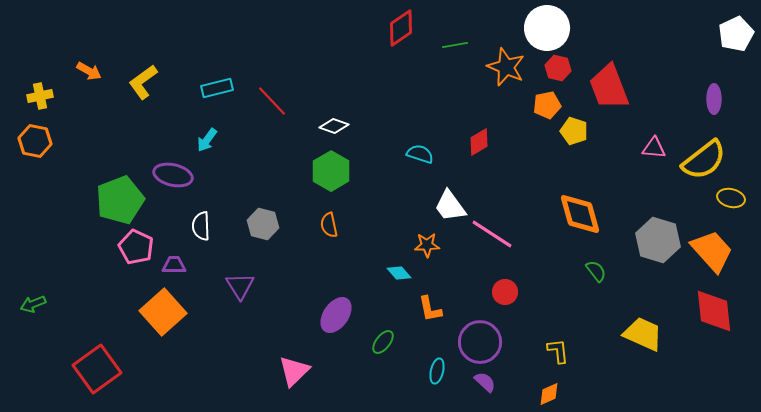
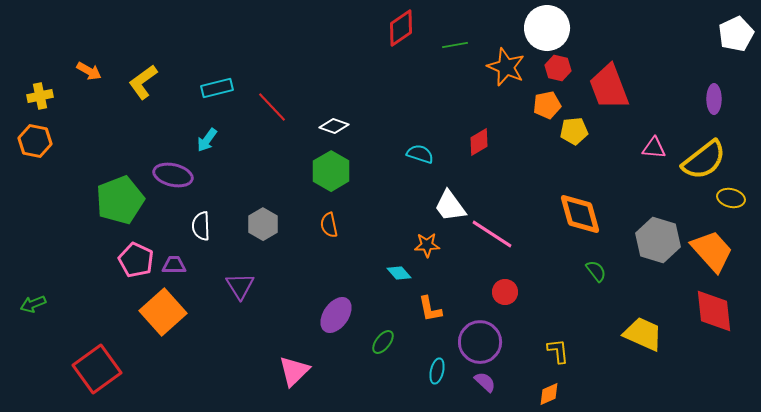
red line at (272, 101): moved 6 px down
yellow pentagon at (574, 131): rotated 24 degrees counterclockwise
gray hexagon at (263, 224): rotated 16 degrees clockwise
pink pentagon at (136, 247): moved 13 px down
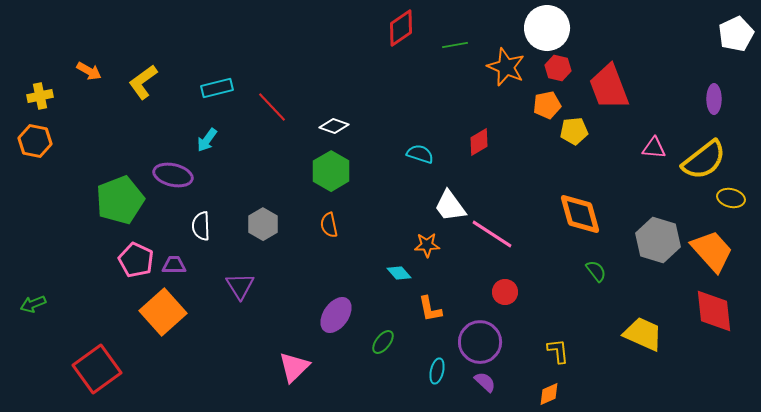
pink triangle at (294, 371): moved 4 px up
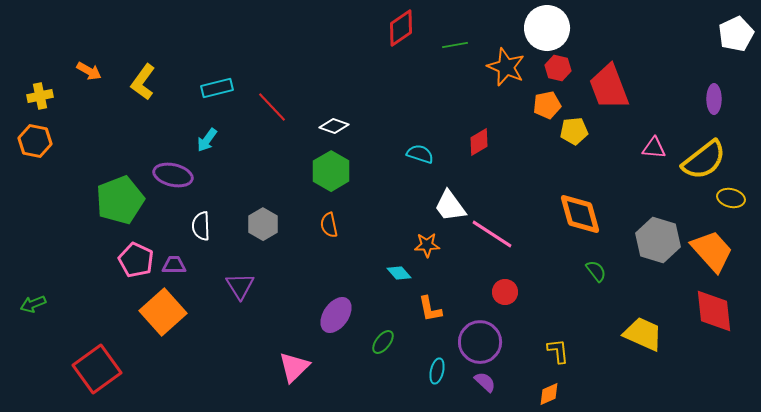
yellow L-shape at (143, 82): rotated 18 degrees counterclockwise
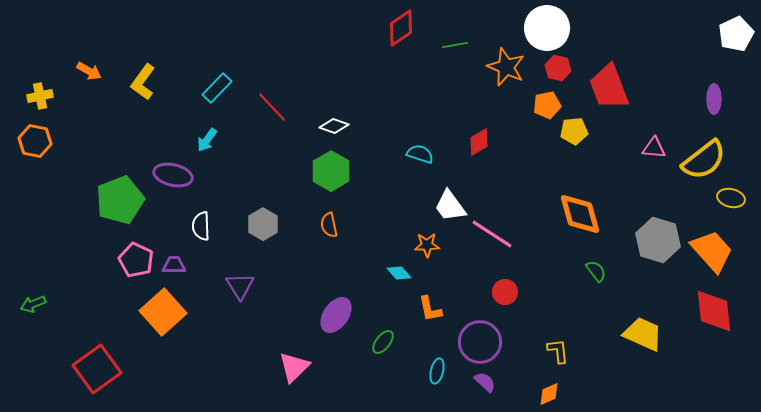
cyan rectangle at (217, 88): rotated 32 degrees counterclockwise
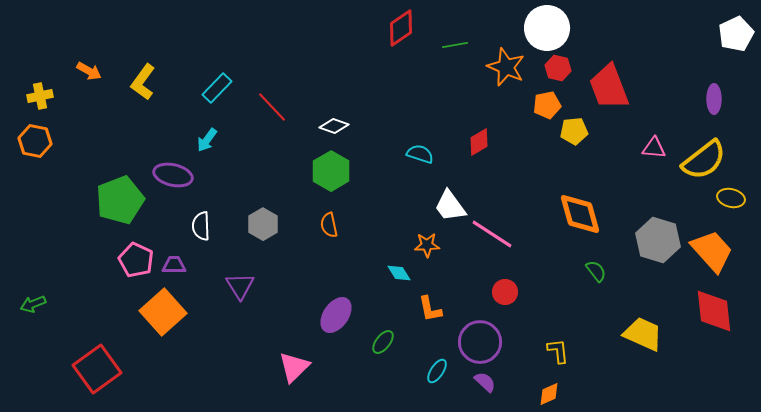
cyan diamond at (399, 273): rotated 10 degrees clockwise
cyan ellipse at (437, 371): rotated 20 degrees clockwise
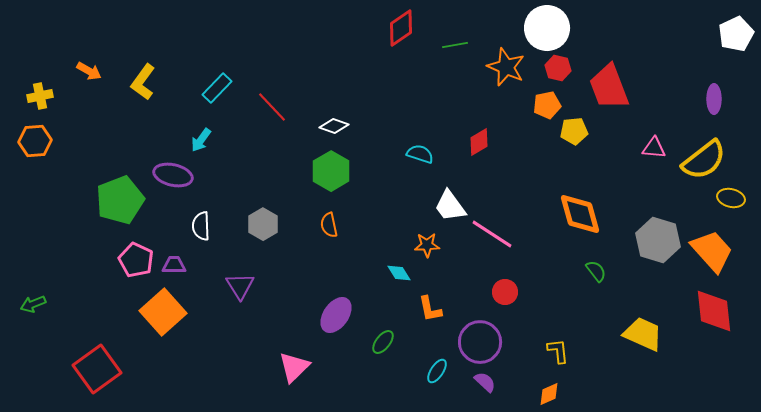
cyan arrow at (207, 140): moved 6 px left
orange hexagon at (35, 141): rotated 16 degrees counterclockwise
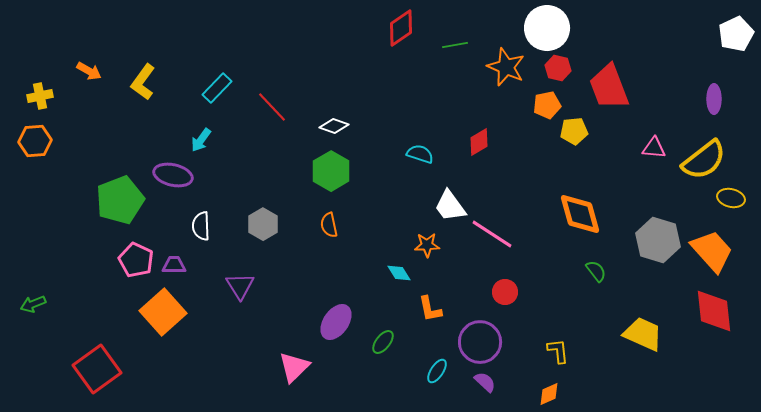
purple ellipse at (336, 315): moved 7 px down
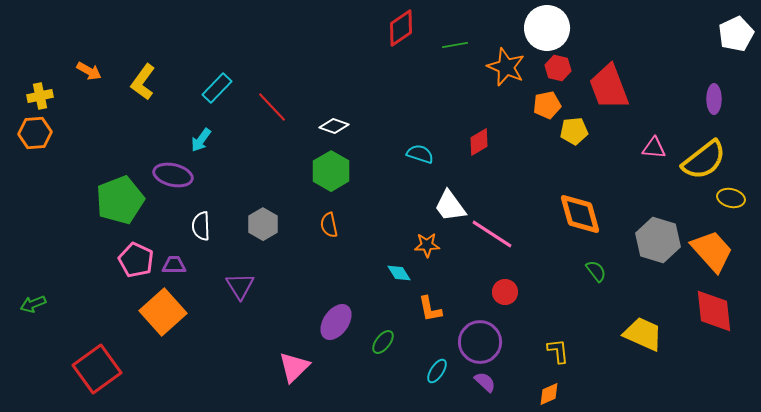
orange hexagon at (35, 141): moved 8 px up
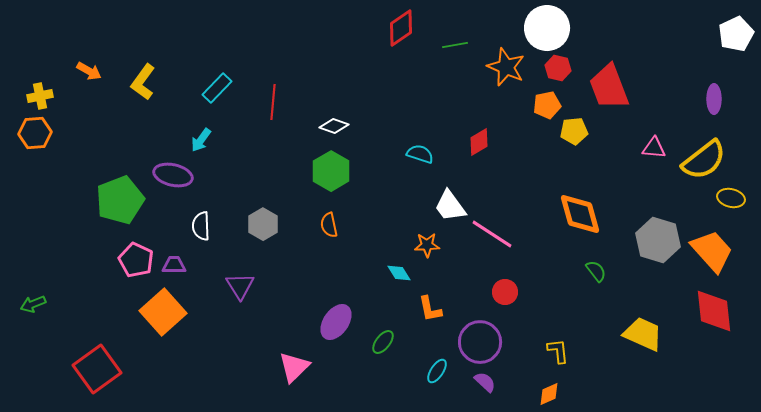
red line at (272, 107): moved 1 px right, 5 px up; rotated 48 degrees clockwise
